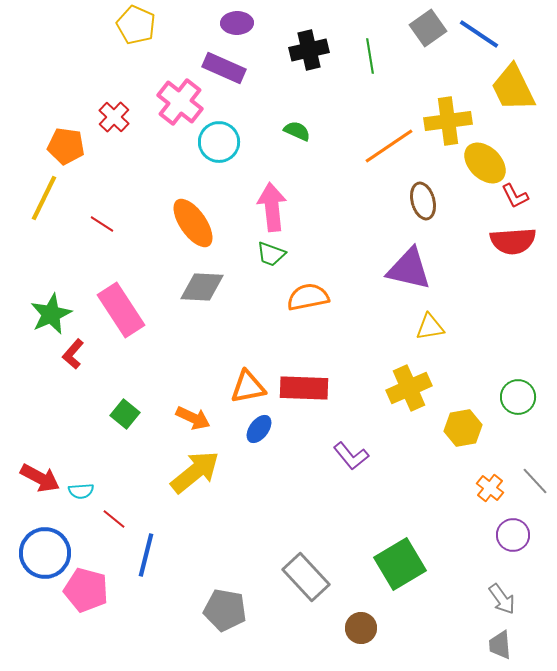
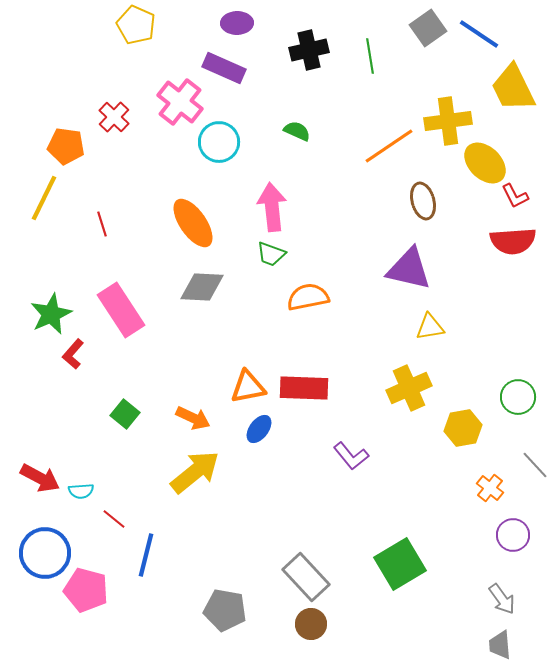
red line at (102, 224): rotated 40 degrees clockwise
gray line at (535, 481): moved 16 px up
brown circle at (361, 628): moved 50 px left, 4 px up
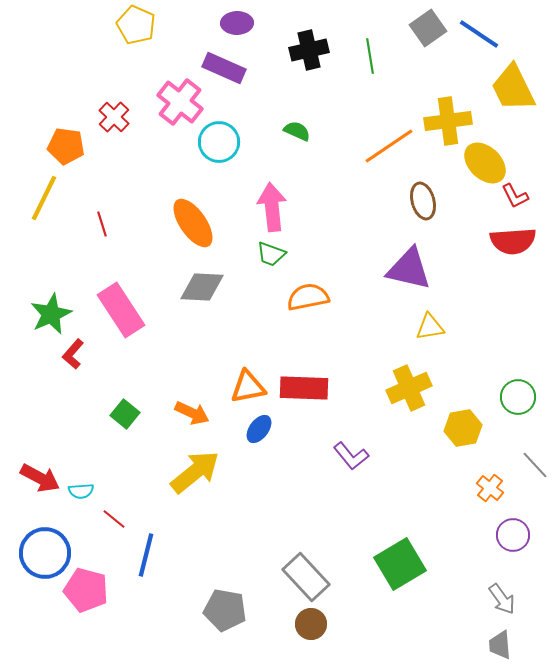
orange arrow at (193, 418): moved 1 px left, 5 px up
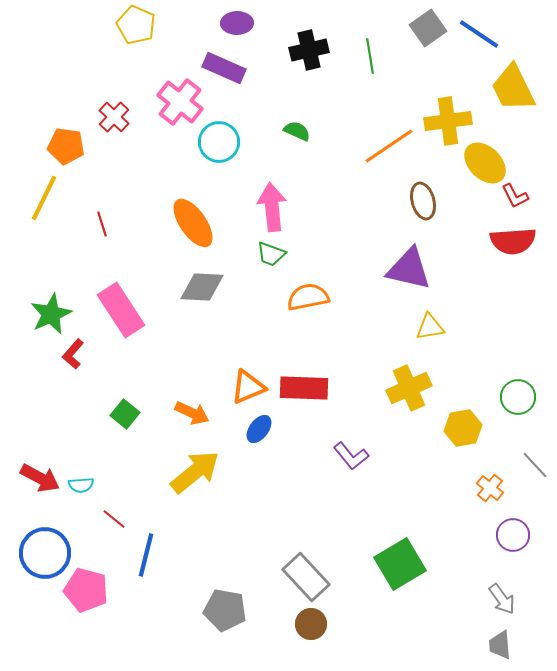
orange triangle at (248, 387): rotated 12 degrees counterclockwise
cyan semicircle at (81, 491): moved 6 px up
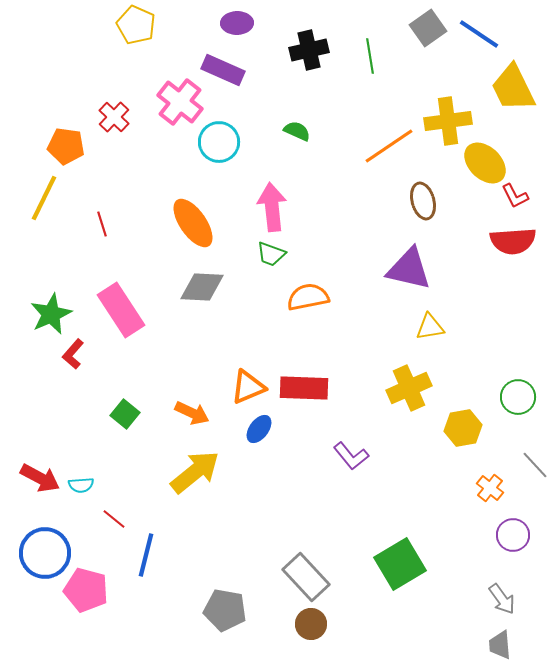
purple rectangle at (224, 68): moved 1 px left, 2 px down
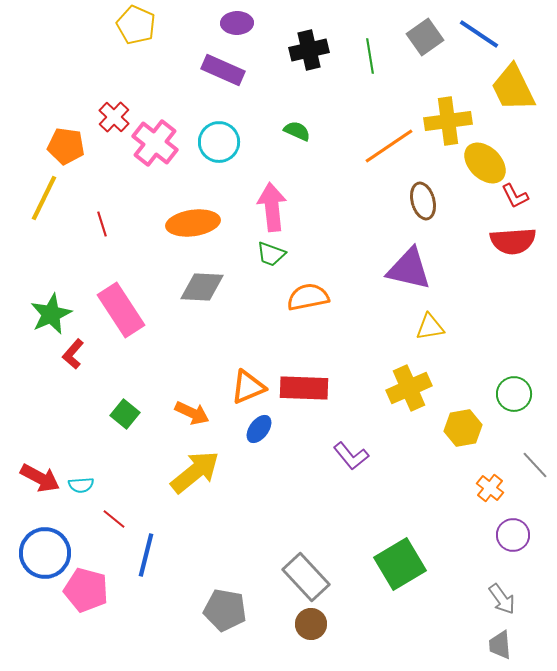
gray square at (428, 28): moved 3 px left, 9 px down
pink cross at (180, 102): moved 25 px left, 41 px down
orange ellipse at (193, 223): rotated 63 degrees counterclockwise
green circle at (518, 397): moved 4 px left, 3 px up
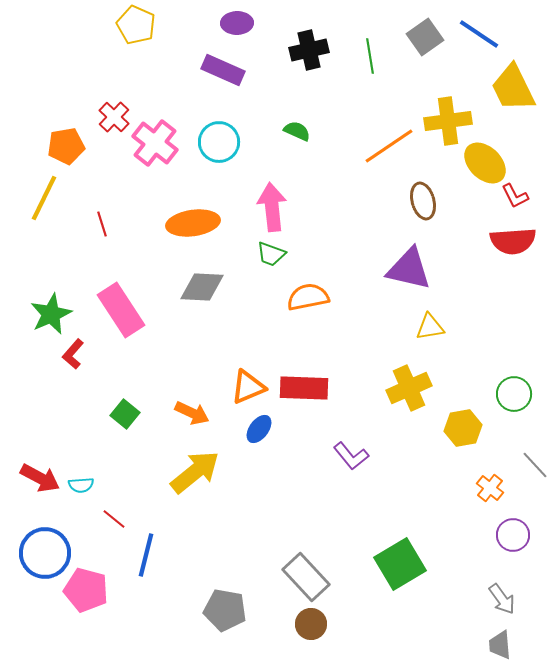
orange pentagon at (66, 146): rotated 18 degrees counterclockwise
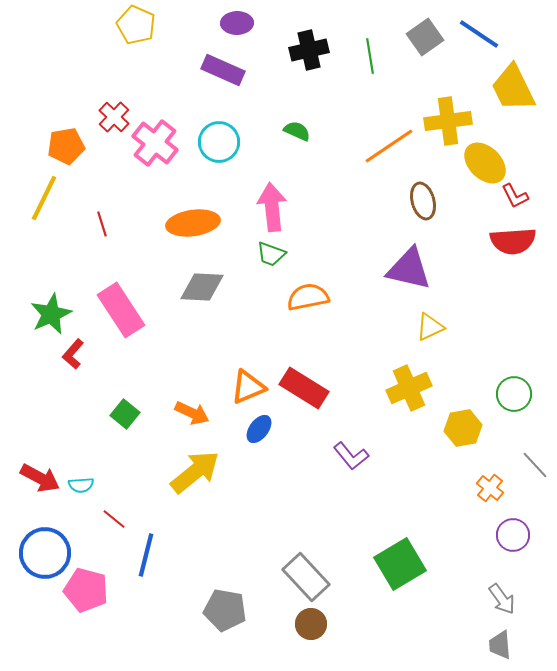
yellow triangle at (430, 327): rotated 16 degrees counterclockwise
red rectangle at (304, 388): rotated 30 degrees clockwise
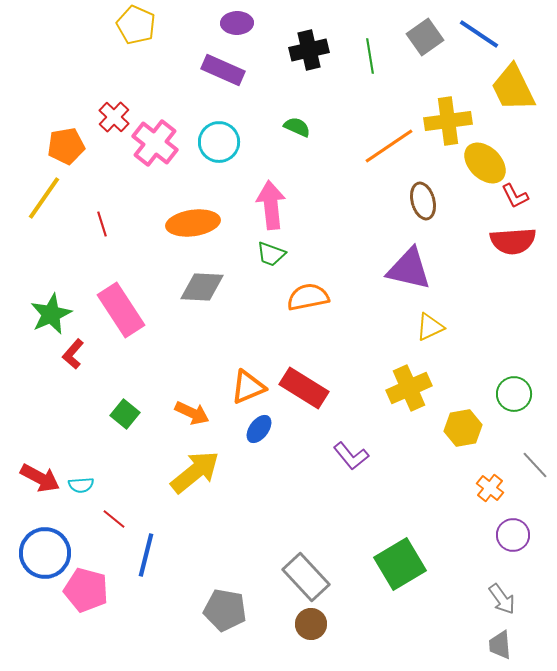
green semicircle at (297, 131): moved 4 px up
yellow line at (44, 198): rotated 9 degrees clockwise
pink arrow at (272, 207): moved 1 px left, 2 px up
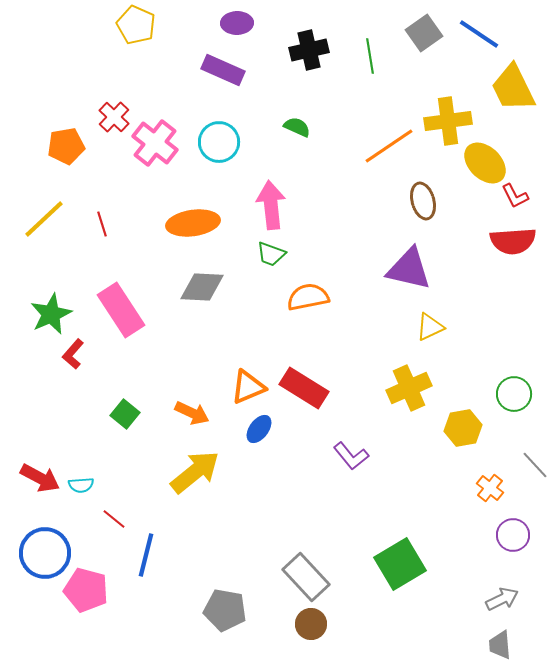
gray square at (425, 37): moved 1 px left, 4 px up
yellow line at (44, 198): moved 21 px down; rotated 12 degrees clockwise
gray arrow at (502, 599): rotated 80 degrees counterclockwise
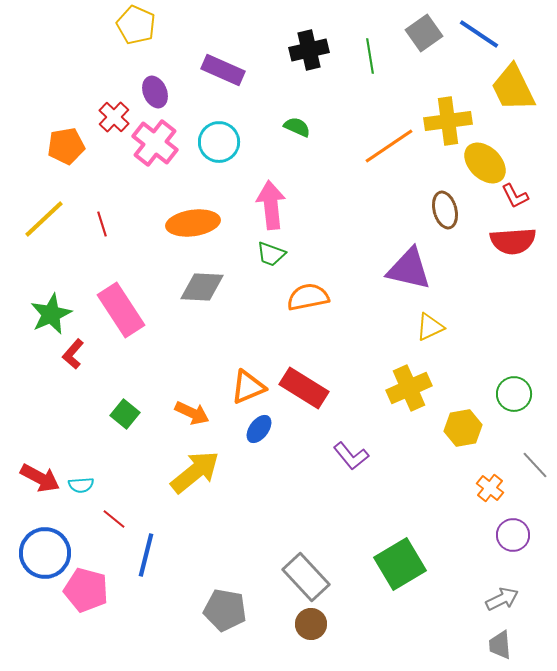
purple ellipse at (237, 23): moved 82 px left, 69 px down; rotated 68 degrees clockwise
brown ellipse at (423, 201): moved 22 px right, 9 px down
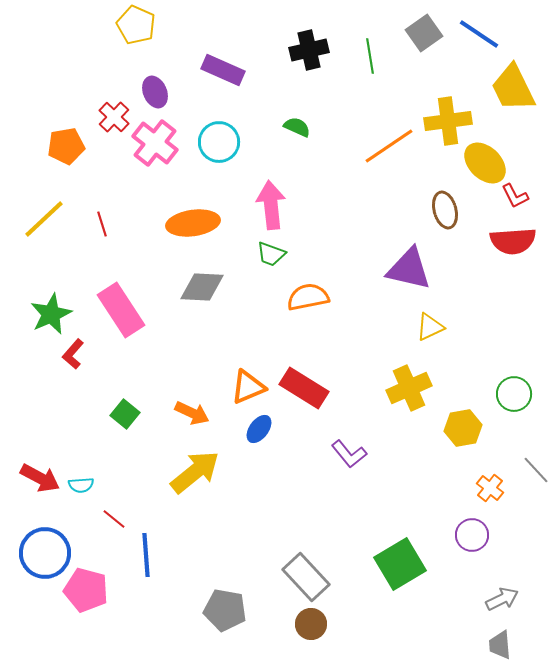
purple L-shape at (351, 456): moved 2 px left, 2 px up
gray line at (535, 465): moved 1 px right, 5 px down
purple circle at (513, 535): moved 41 px left
blue line at (146, 555): rotated 18 degrees counterclockwise
